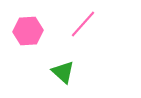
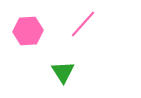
green triangle: rotated 15 degrees clockwise
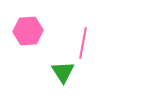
pink line: moved 19 px down; rotated 32 degrees counterclockwise
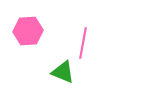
green triangle: rotated 35 degrees counterclockwise
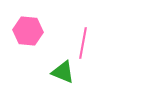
pink hexagon: rotated 8 degrees clockwise
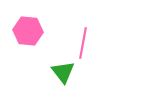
green triangle: rotated 30 degrees clockwise
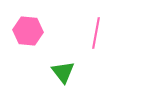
pink line: moved 13 px right, 10 px up
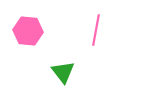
pink line: moved 3 px up
